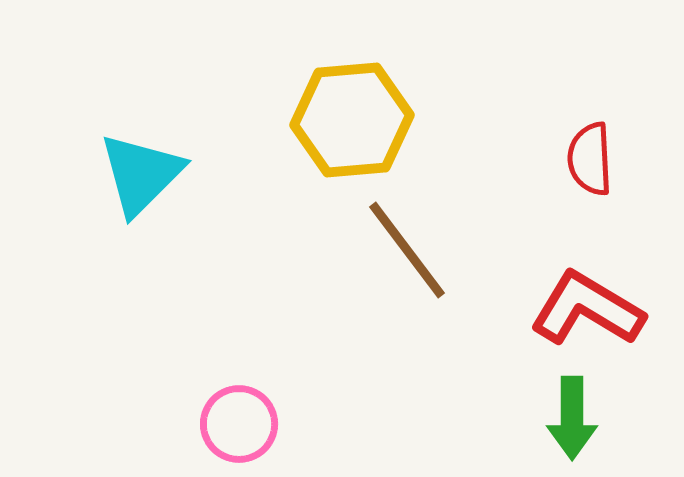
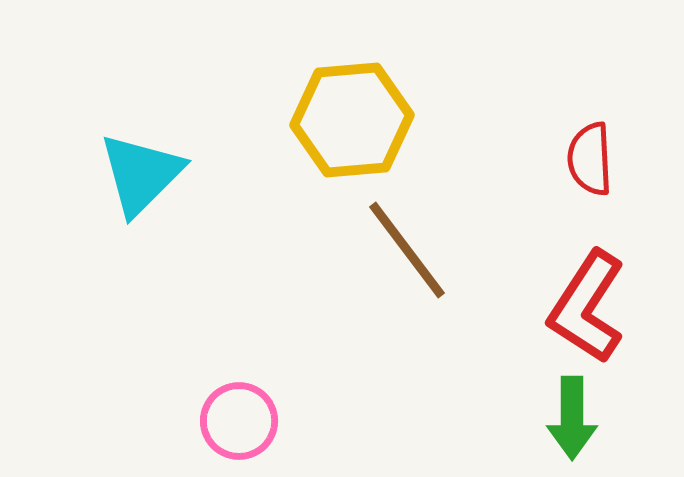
red L-shape: moved 2 px up; rotated 88 degrees counterclockwise
pink circle: moved 3 px up
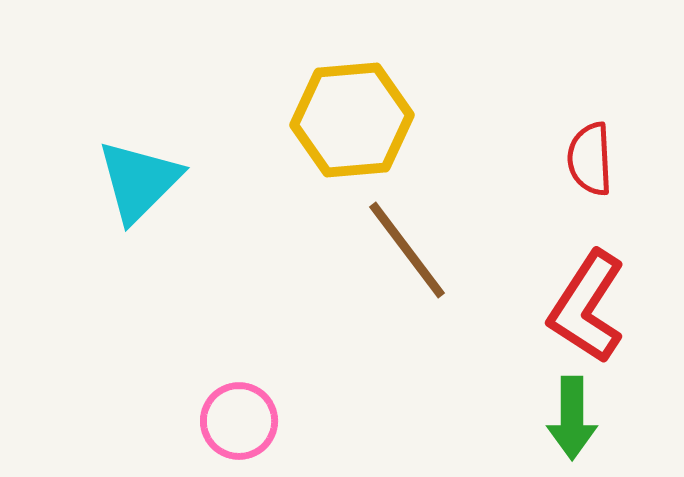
cyan triangle: moved 2 px left, 7 px down
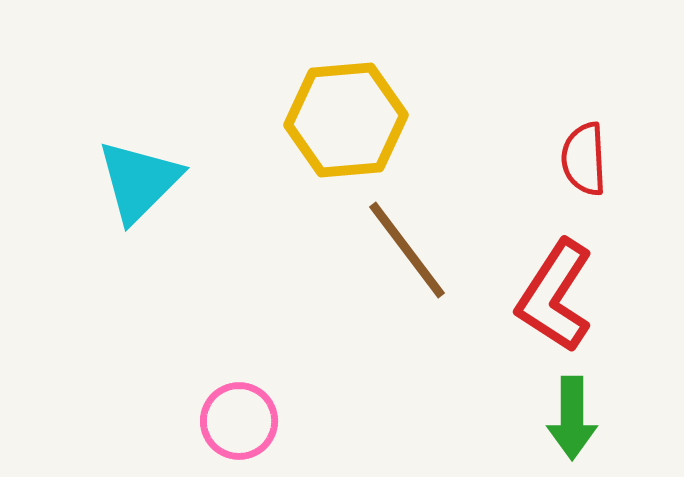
yellow hexagon: moved 6 px left
red semicircle: moved 6 px left
red L-shape: moved 32 px left, 11 px up
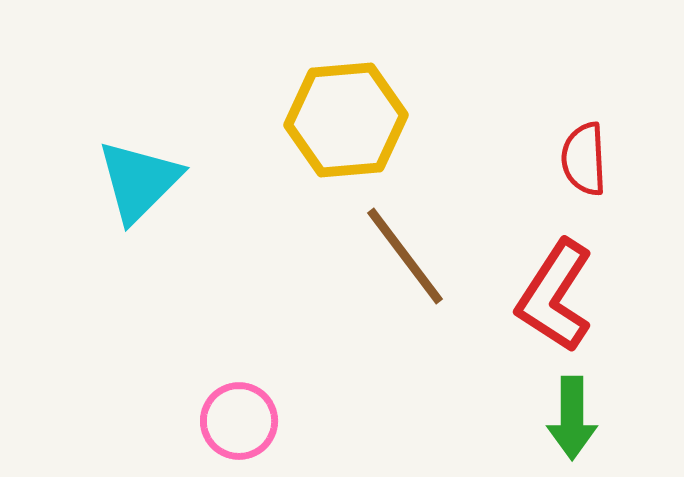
brown line: moved 2 px left, 6 px down
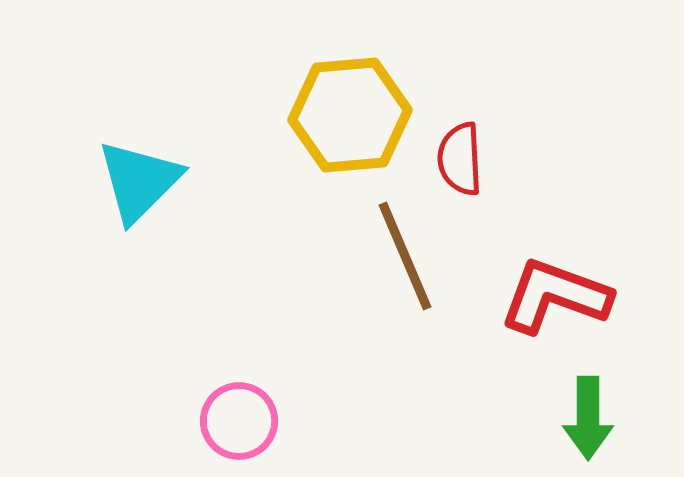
yellow hexagon: moved 4 px right, 5 px up
red semicircle: moved 124 px left
brown line: rotated 14 degrees clockwise
red L-shape: rotated 77 degrees clockwise
green arrow: moved 16 px right
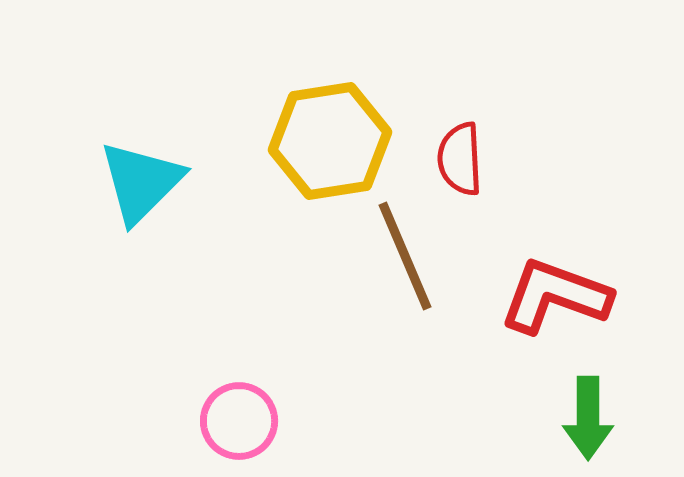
yellow hexagon: moved 20 px left, 26 px down; rotated 4 degrees counterclockwise
cyan triangle: moved 2 px right, 1 px down
